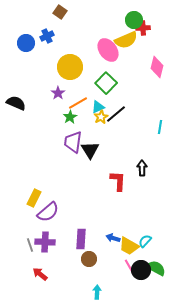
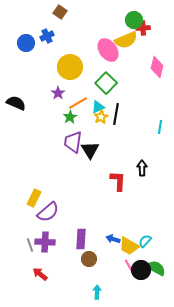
black line: rotated 40 degrees counterclockwise
blue arrow: moved 1 px down
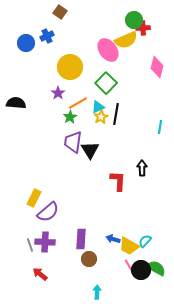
black semicircle: rotated 18 degrees counterclockwise
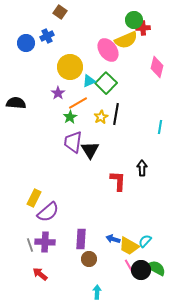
cyan triangle: moved 9 px left, 26 px up
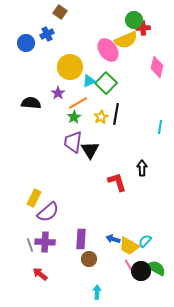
blue cross: moved 2 px up
black semicircle: moved 15 px right
green star: moved 4 px right
red L-shape: moved 1 px left, 1 px down; rotated 20 degrees counterclockwise
black circle: moved 1 px down
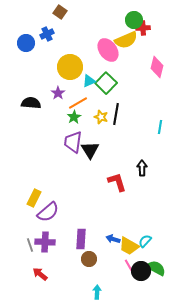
yellow star: rotated 24 degrees counterclockwise
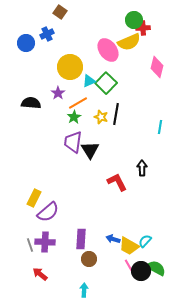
yellow semicircle: moved 3 px right, 2 px down
red L-shape: rotated 10 degrees counterclockwise
cyan arrow: moved 13 px left, 2 px up
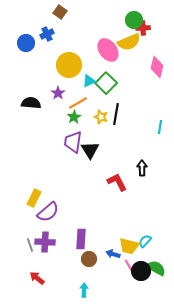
yellow circle: moved 1 px left, 2 px up
blue arrow: moved 15 px down
yellow trapezoid: rotated 15 degrees counterclockwise
red arrow: moved 3 px left, 4 px down
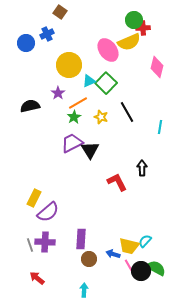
black semicircle: moved 1 px left, 3 px down; rotated 18 degrees counterclockwise
black line: moved 11 px right, 2 px up; rotated 40 degrees counterclockwise
purple trapezoid: moved 1 px left, 1 px down; rotated 55 degrees clockwise
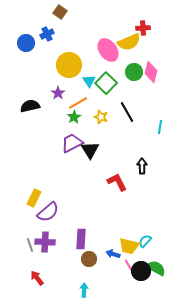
green circle: moved 52 px down
pink diamond: moved 6 px left, 5 px down
cyan triangle: rotated 40 degrees counterclockwise
black arrow: moved 2 px up
red arrow: rotated 14 degrees clockwise
